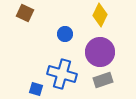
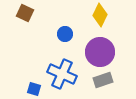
blue cross: rotated 8 degrees clockwise
blue square: moved 2 px left
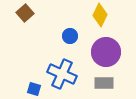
brown square: rotated 24 degrees clockwise
blue circle: moved 5 px right, 2 px down
purple circle: moved 6 px right
gray rectangle: moved 1 px right, 3 px down; rotated 18 degrees clockwise
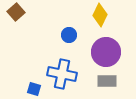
brown square: moved 9 px left, 1 px up
blue circle: moved 1 px left, 1 px up
blue cross: rotated 12 degrees counterclockwise
gray rectangle: moved 3 px right, 2 px up
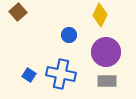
brown square: moved 2 px right
blue cross: moved 1 px left
blue square: moved 5 px left, 14 px up; rotated 16 degrees clockwise
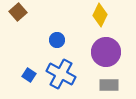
blue circle: moved 12 px left, 5 px down
blue cross: rotated 16 degrees clockwise
gray rectangle: moved 2 px right, 4 px down
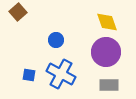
yellow diamond: moved 7 px right, 7 px down; rotated 45 degrees counterclockwise
blue circle: moved 1 px left
blue square: rotated 24 degrees counterclockwise
